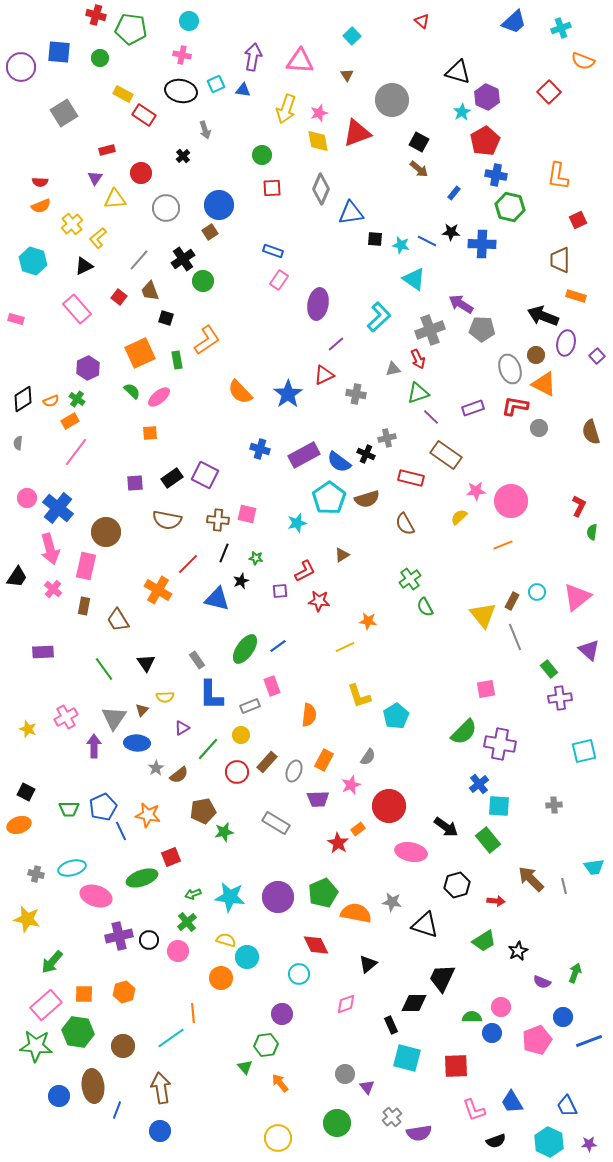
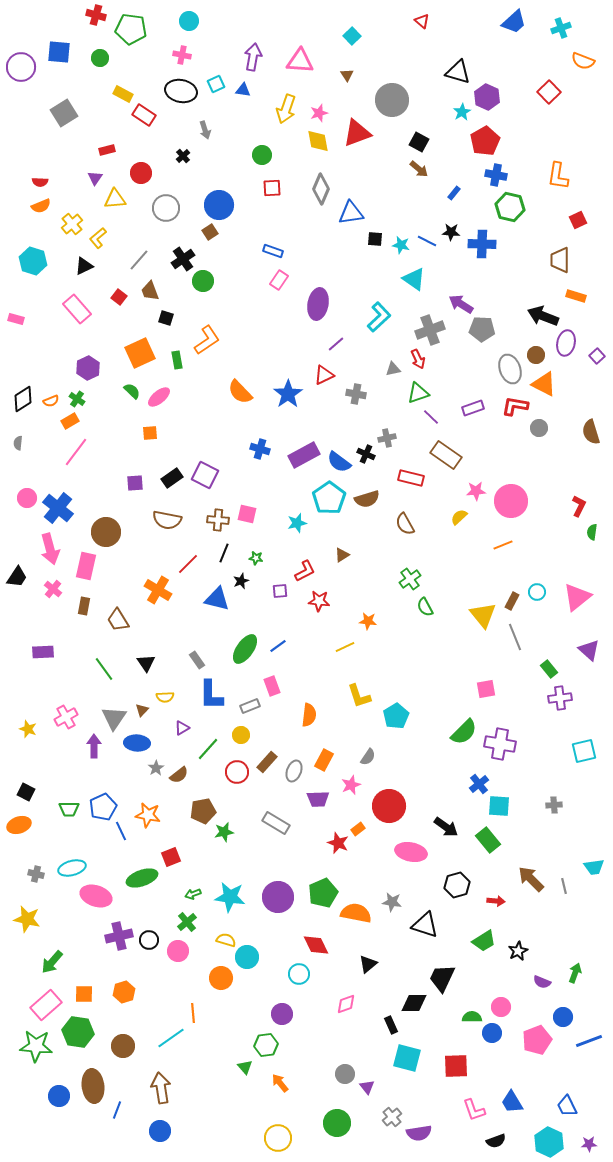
red star at (338, 843): rotated 10 degrees counterclockwise
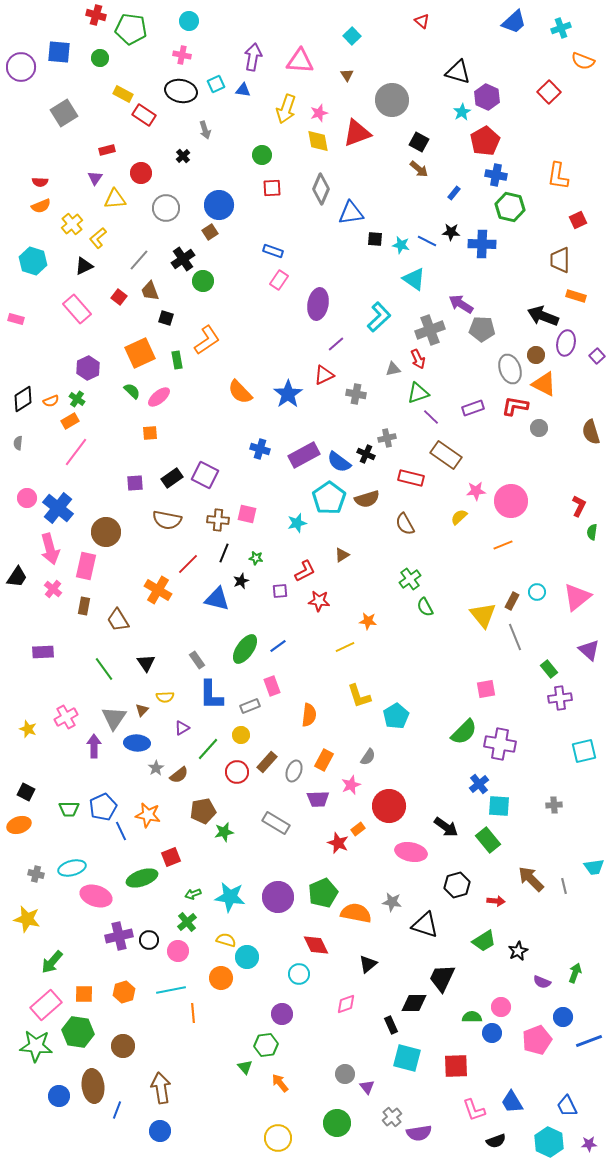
cyan line at (171, 1038): moved 48 px up; rotated 24 degrees clockwise
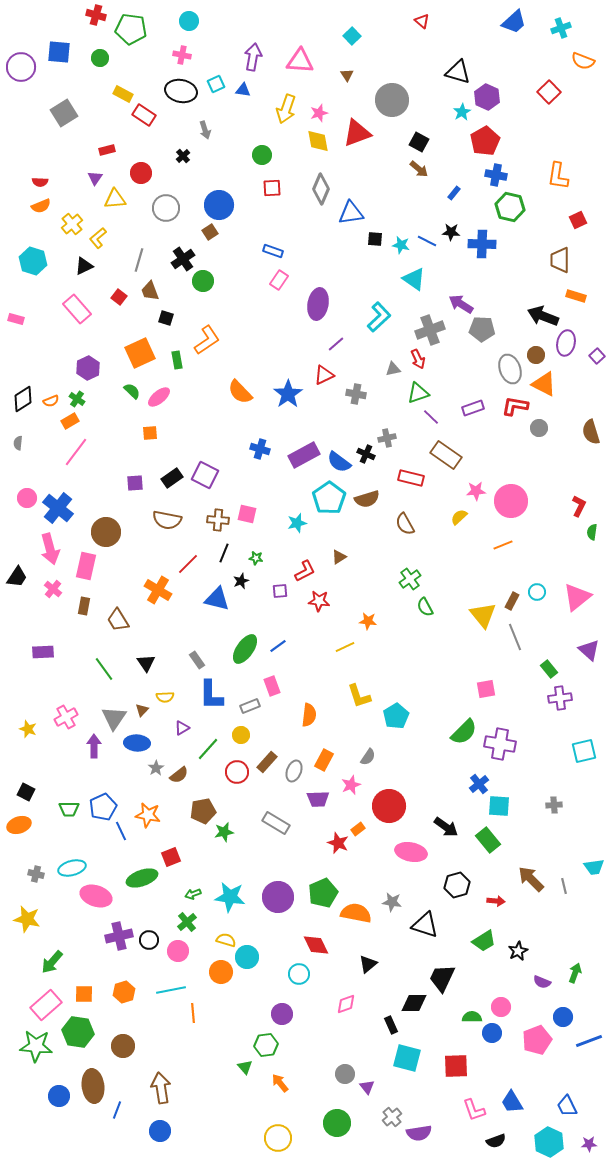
gray line at (139, 260): rotated 25 degrees counterclockwise
brown triangle at (342, 555): moved 3 px left, 2 px down
orange circle at (221, 978): moved 6 px up
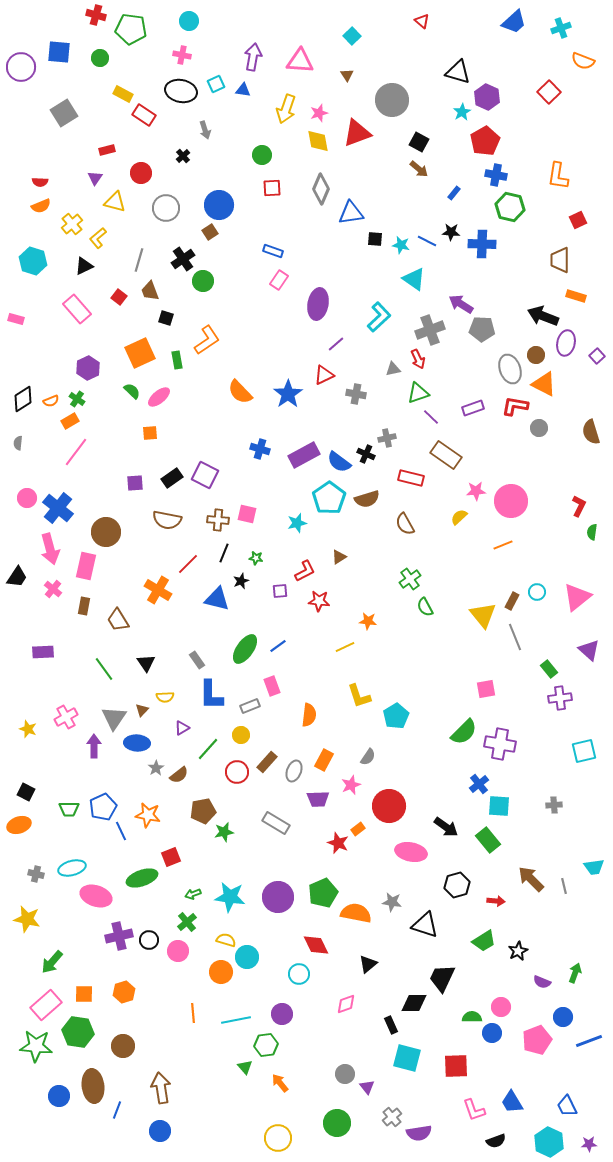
yellow triangle at (115, 199): moved 3 px down; rotated 20 degrees clockwise
cyan line at (171, 990): moved 65 px right, 30 px down
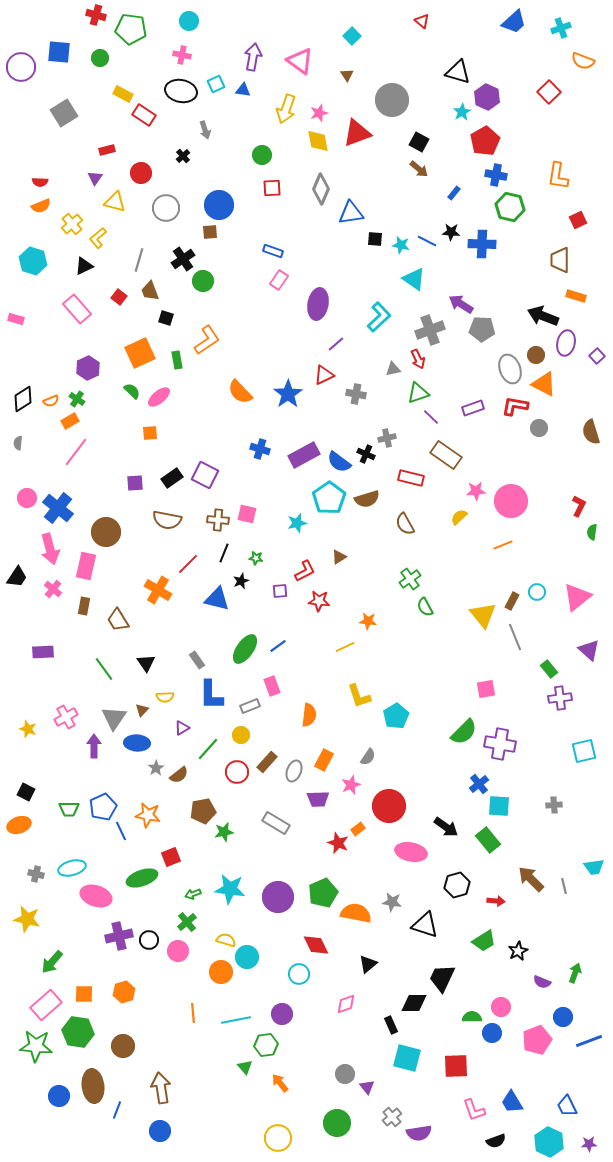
pink triangle at (300, 61): rotated 32 degrees clockwise
brown square at (210, 232): rotated 28 degrees clockwise
cyan star at (230, 897): moved 8 px up
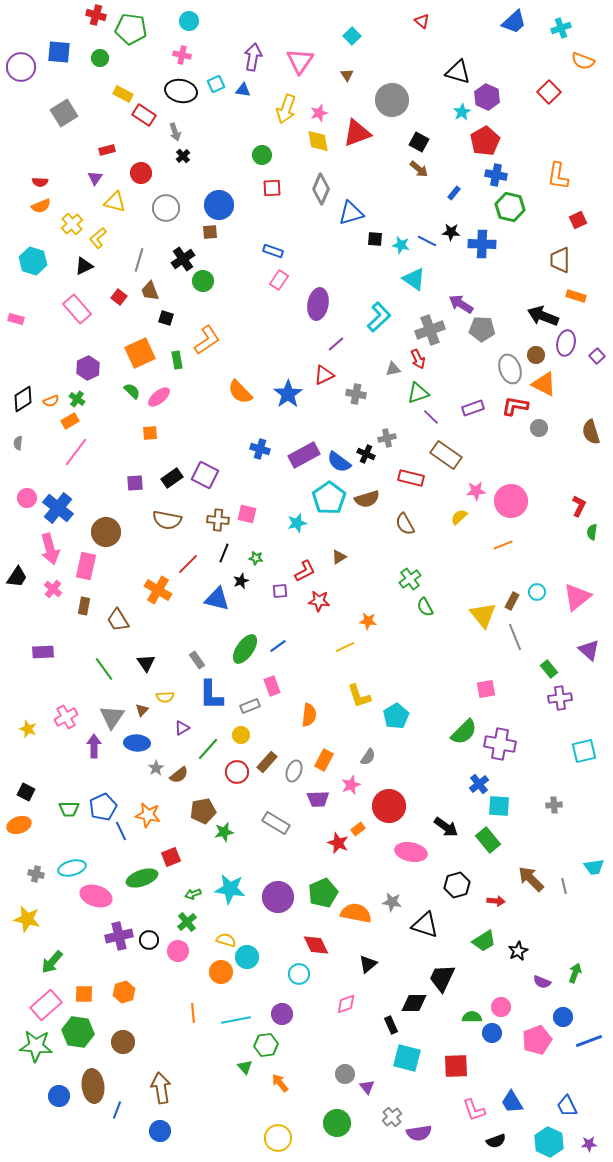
pink triangle at (300, 61): rotated 28 degrees clockwise
gray arrow at (205, 130): moved 30 px left, 2 px down
blue triangle at (351, 213): rotated 8 degrees counterclockwise
gray triangle at (114, 718): moved 2 px left, 1 px up
brown circle at (123, 1046): moved 4 px up
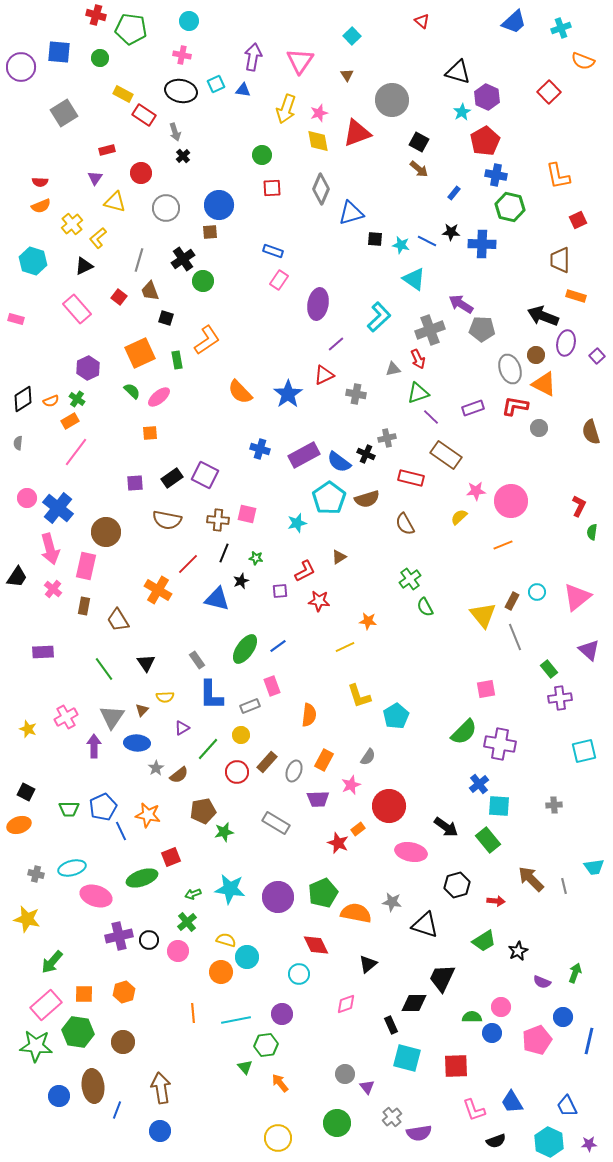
orange L-shape at (558, 176): rotated 20 degrees counterclockwise
blue line at (589, 1041): rotated 56 degrees counterclockwise
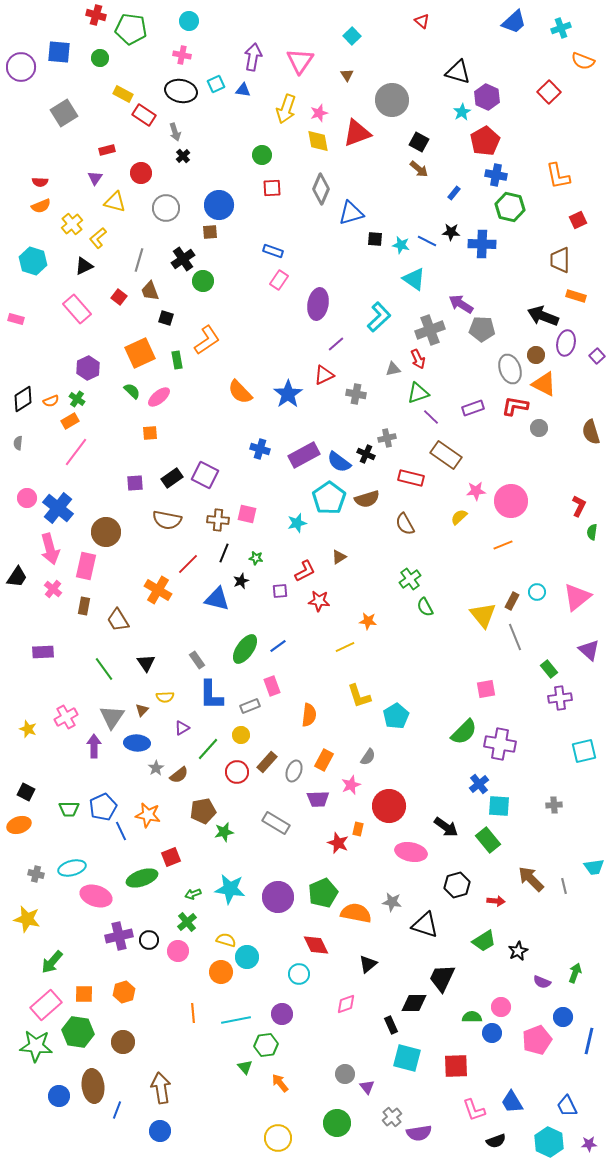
orange rectangle at (358, 829): rotated 40 degrees counterclockwise
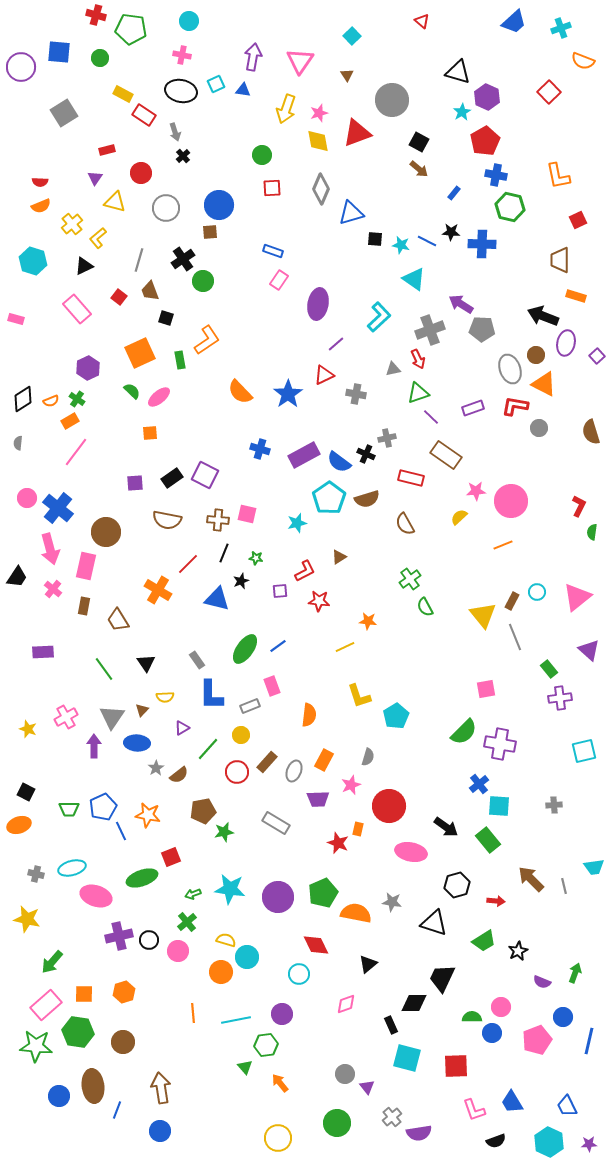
green rectangle at (177, 360): moved 3 px right
gray semicircle at (368, 757): rotated 18 degrees counterclockwise
black triangle at (425, 925): moved 9 px right, 2 px up
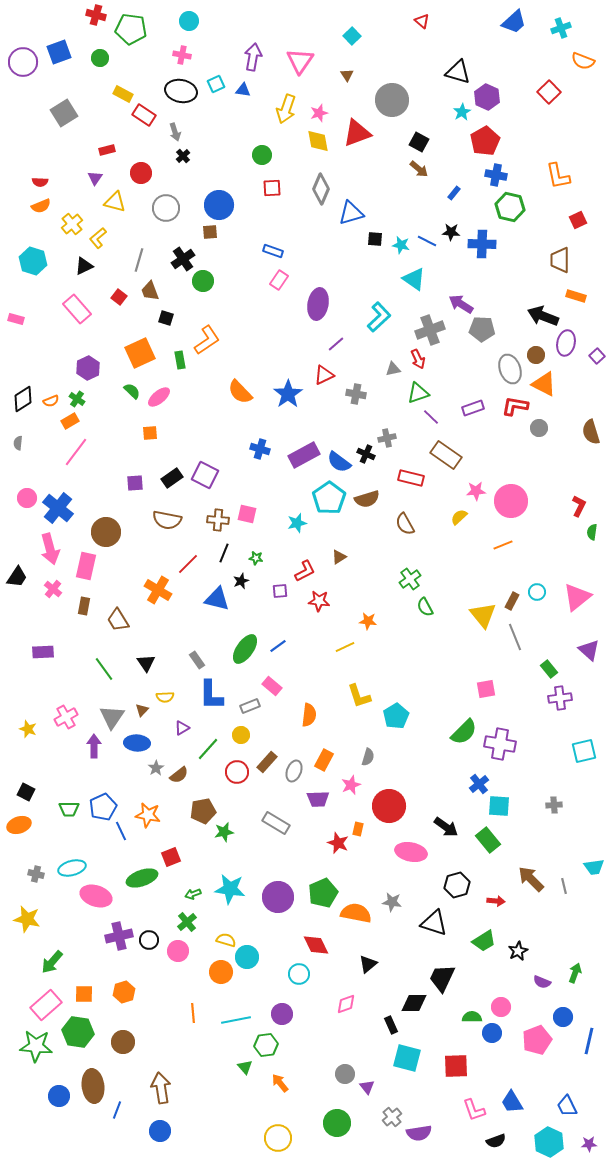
blue square at (59, 52): rotated 25 degrees counterclockwise
purple circle at (21, 67): moved 2 px right, 5 px up
pink rectangle at (272, 686): rotated 30 degrees counterclockwise
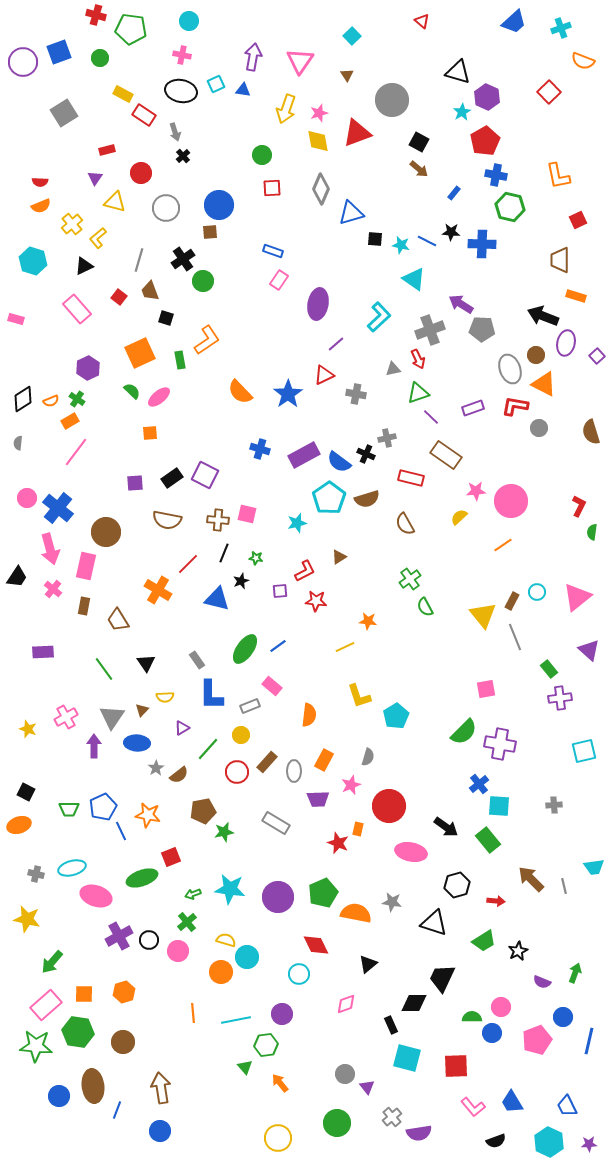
orange line at (503, 545): rotated 12 degrees counterclockwise
red star at (319, 601): moved 3 px left
gray ellipse at (294, 771): rotated 20 degrees counterclockwise
purple cross at (119, 936): rotated 16 degrees counterclockwise
pink L-shape at (474, 1110): moved 1 px left, 3 px up; rotated 20 degrees counterclockwise
